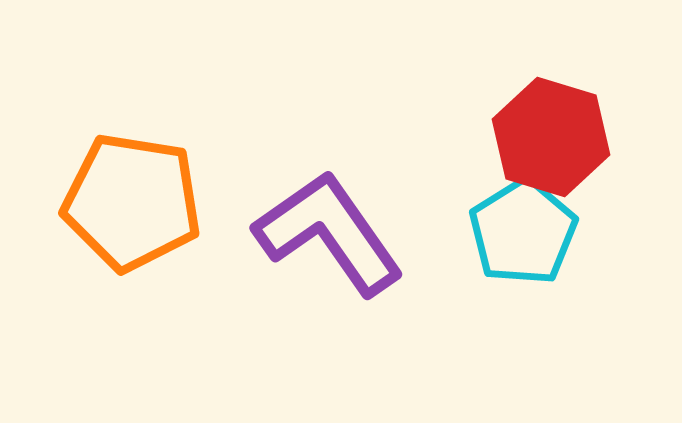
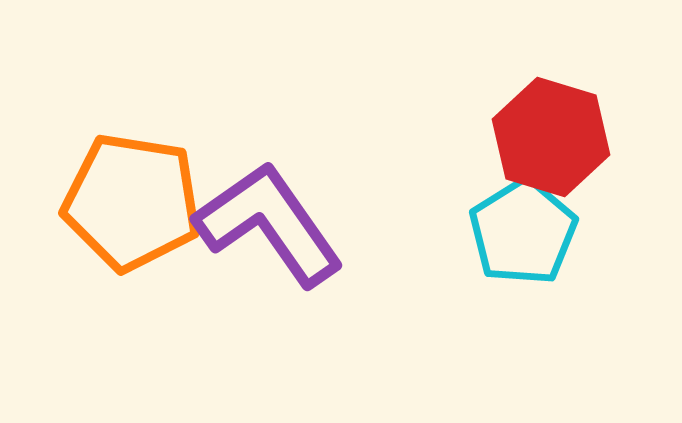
purple L-shape: moved 60 px left, 9 px up
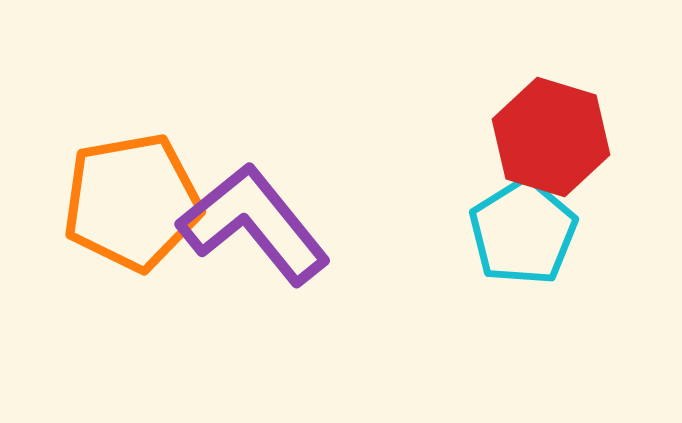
orange pentagon: rotated 19 degrees counterclockwise
purple L-shape: moved 15 px left; rotated 4 degrees counterclockwise
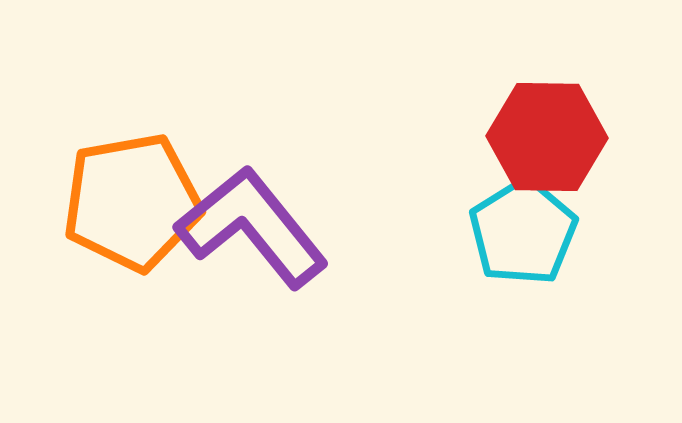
red hexagon: moved 4 px left; rotated 16 degrees counterclockwise
purple L-shape: moved 2 px left, 3 px down
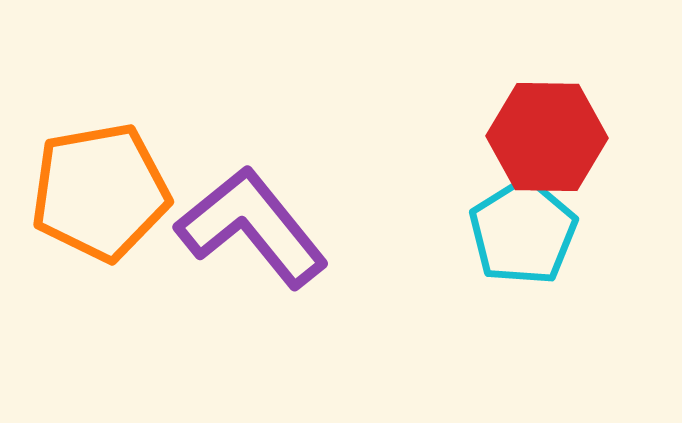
orange pentagon: moved 32 px left, 10 px up
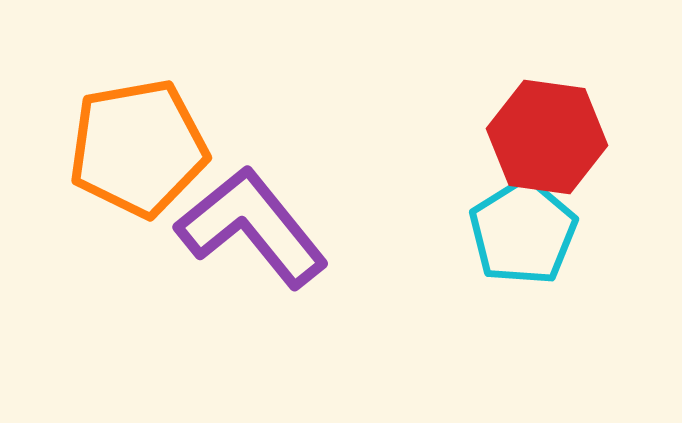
red hexagon: rotated 7 degrees clockwise
orange pentagon: moved 38 px right, 44 px up
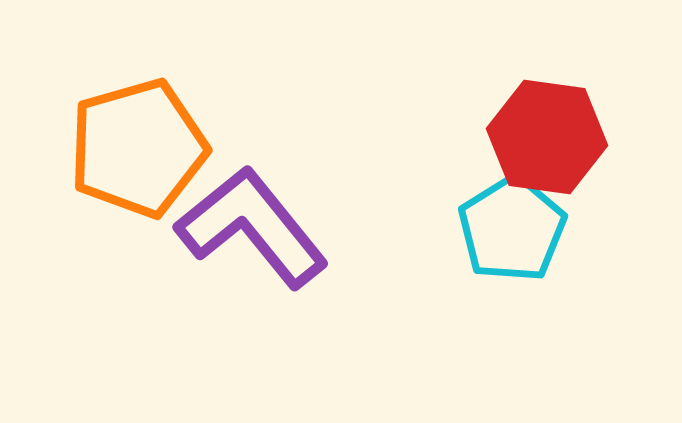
orange pentagon: rotated 6 degrees counterclockwise
cyan pentagon: moved 11 px left, 3 px up
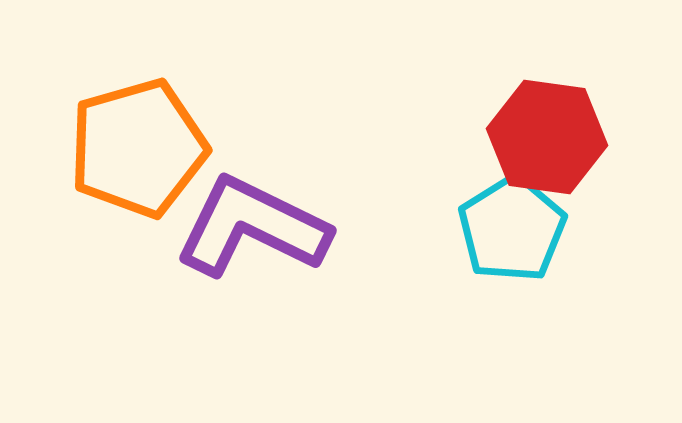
purple L-shape: rotated 25 degrees counterclockwise
